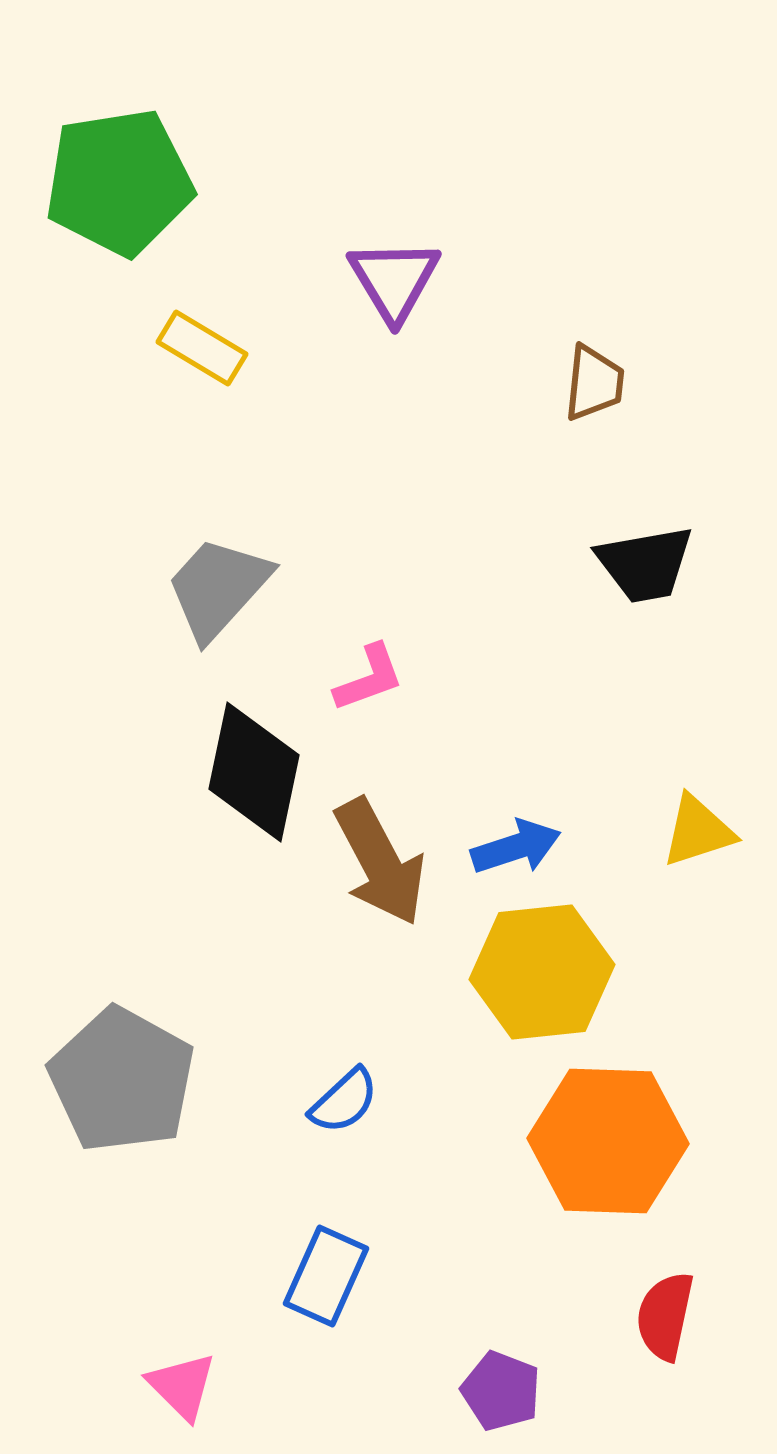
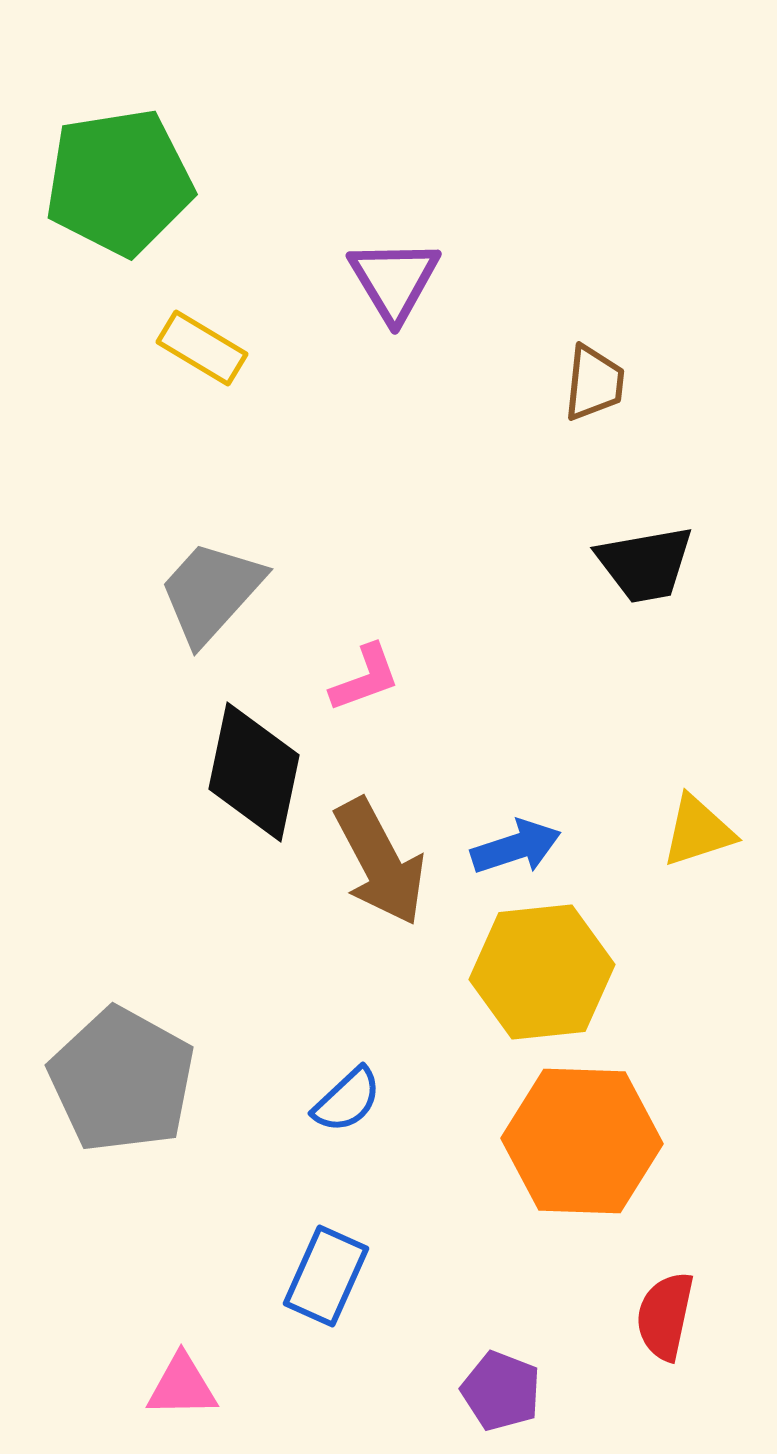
gray trapezoid: moved 7 px left, 4 px down
pink L-shape: moved 4 px left
blue semicircle: moved 3 px right, 1 px up
orange hexagon: moved 26 px left
pink triangle: rotated 46 degrees counterclockwise
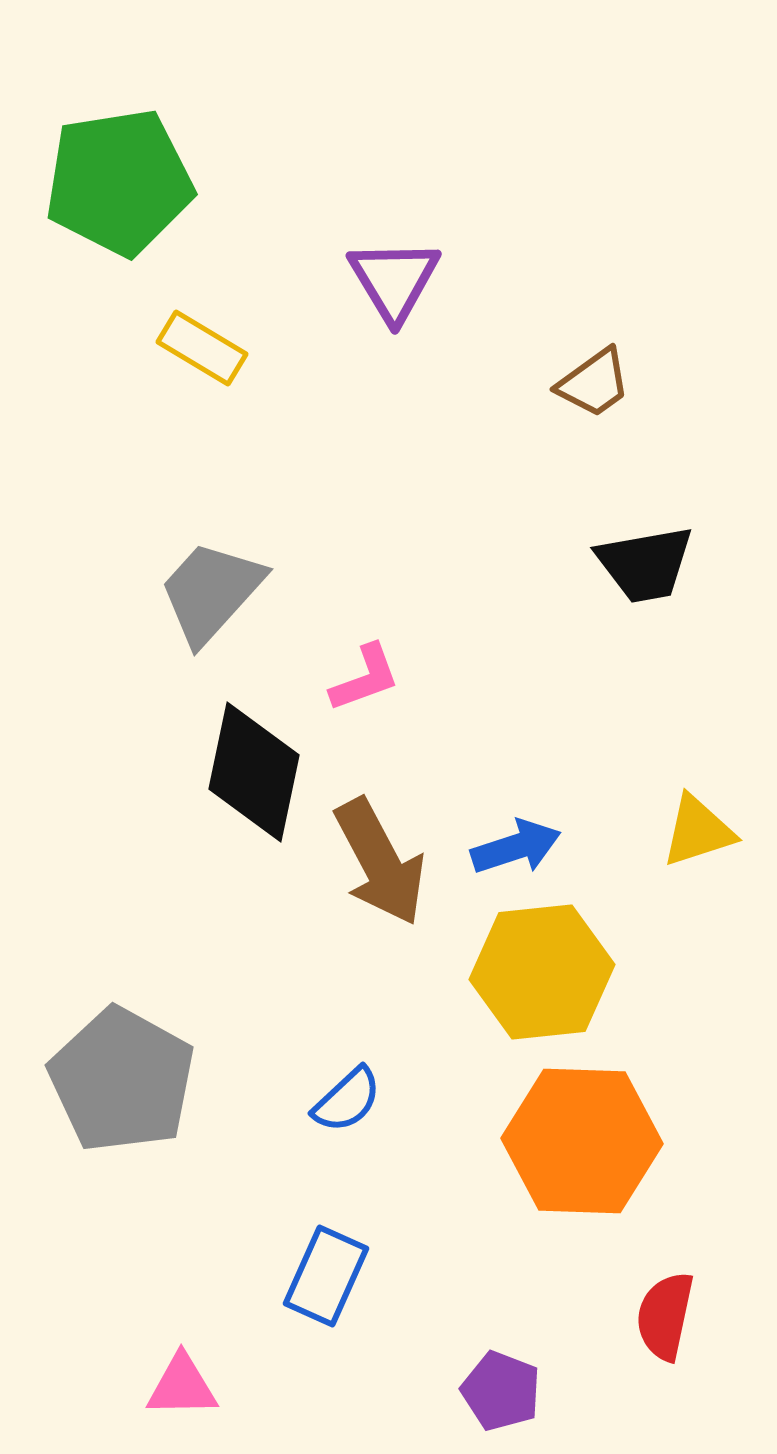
brown trapezoid: rotated 48 degrees clockwise
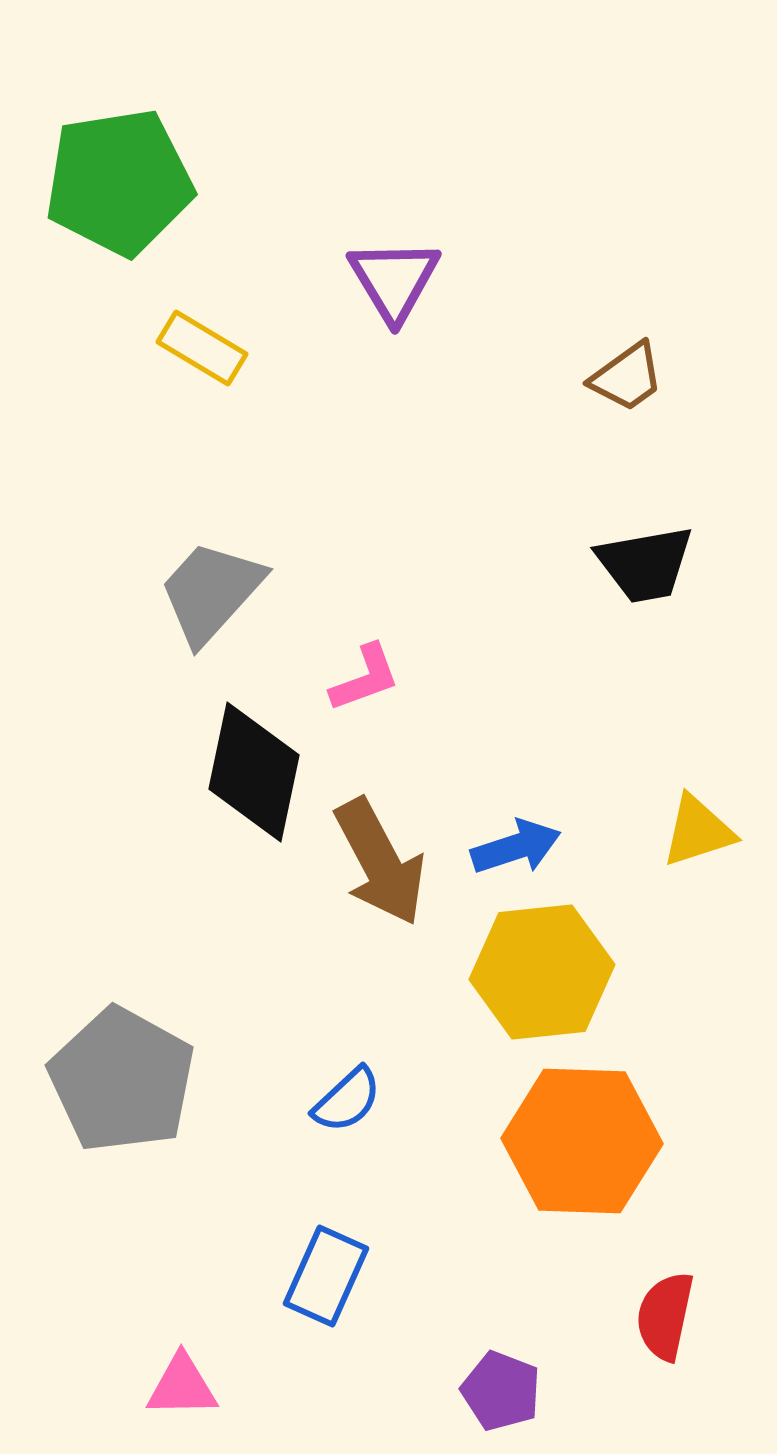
brown trapezoid: moved 33 px right, 6 px up
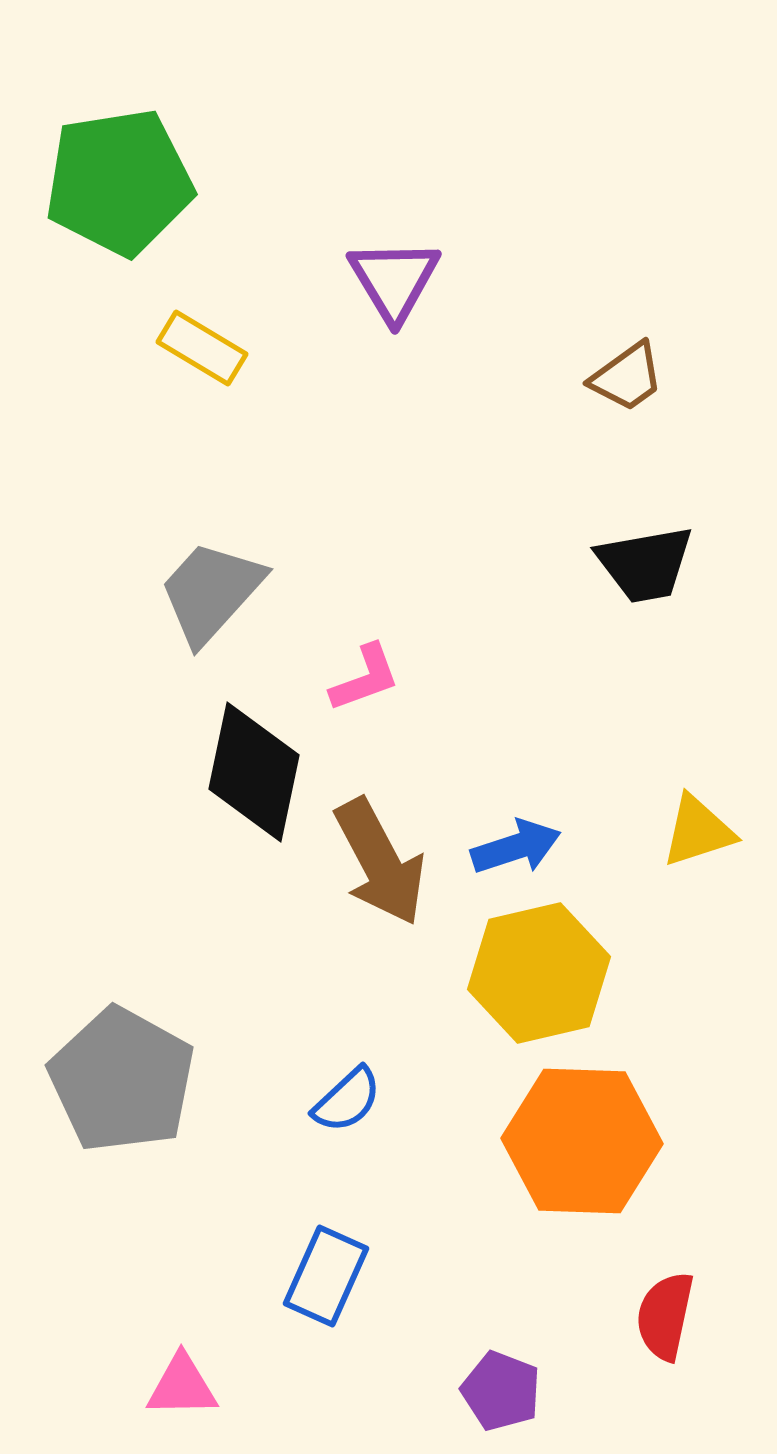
yellow hexagon: moved 3 px left, 1 px down; rotated 7 degrees counterclockwise
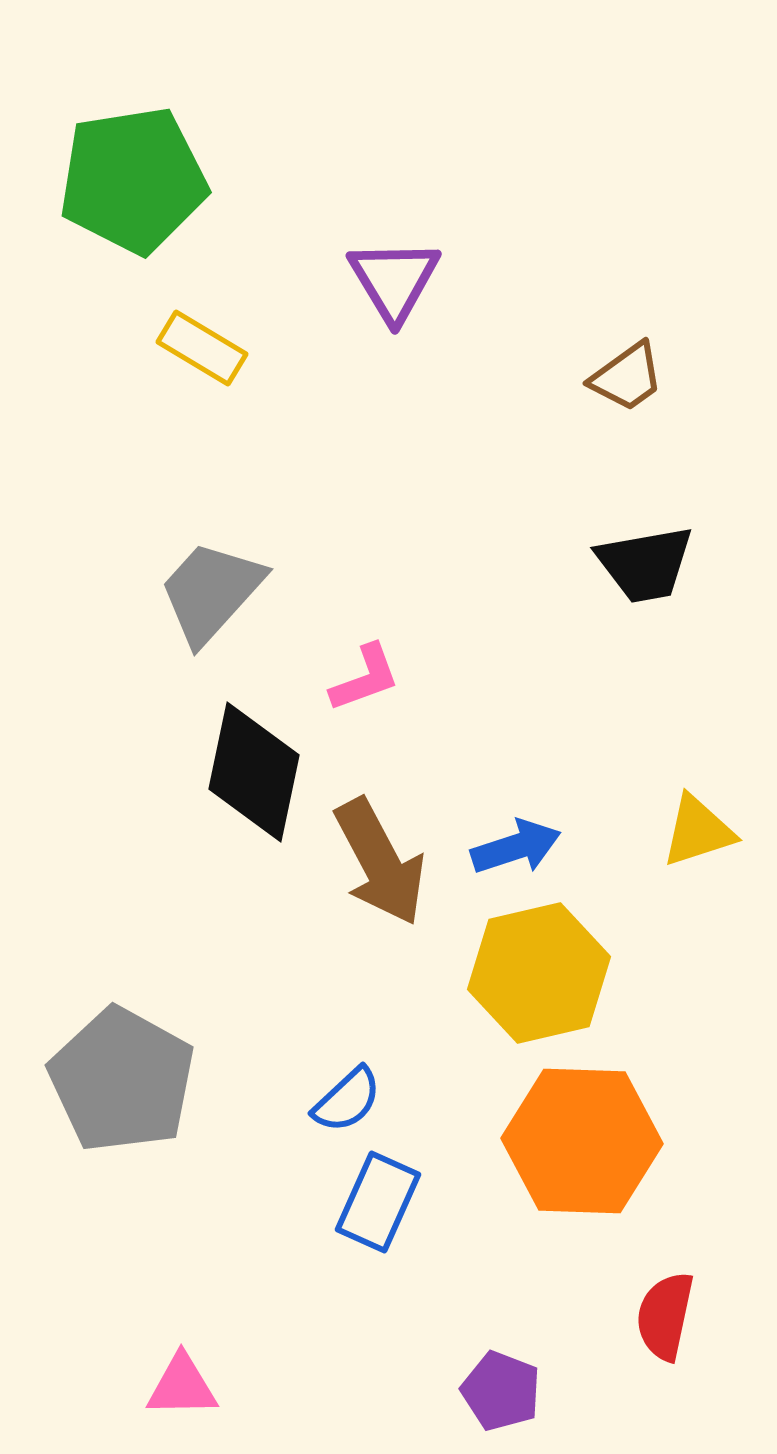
green pentagon: moved 14 px right, 2 px up
blue rectangle: moved 52 px right, 74 px up
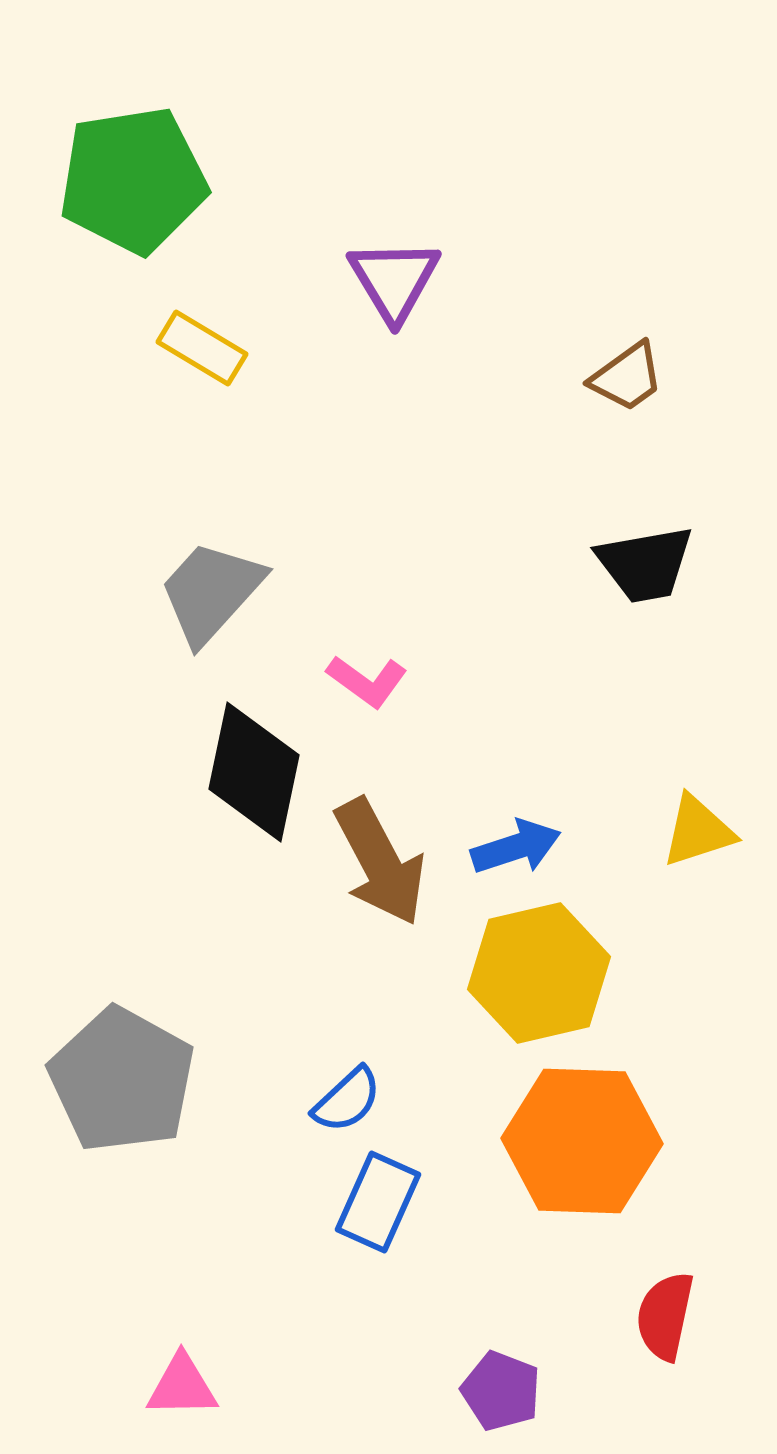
pink L-shape: moved 2 px right, 3 px down; rotated 56 degrees clockwise
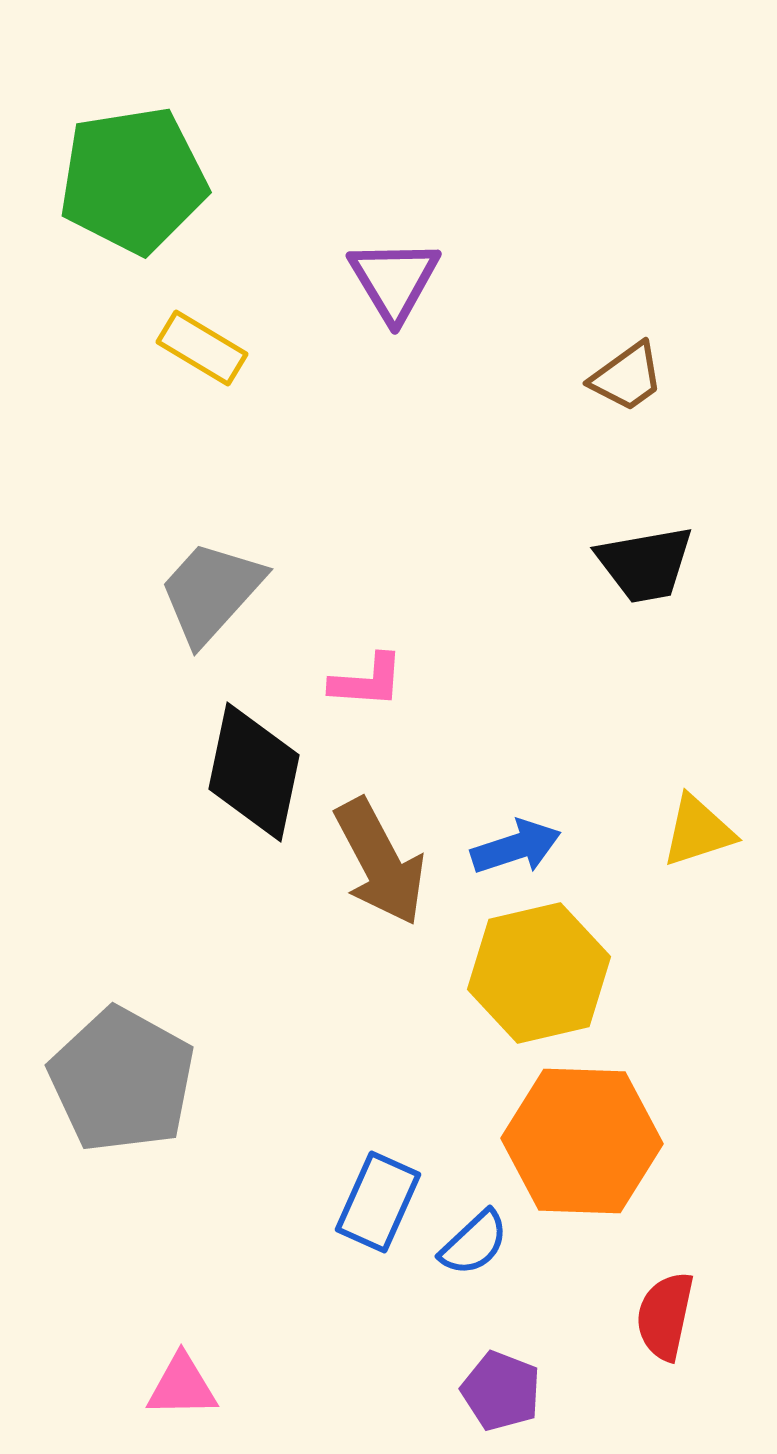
pink L-shape: rotated 32 degrees counterclockwise
blue semicircle: moved 127 px right, 143 px down
